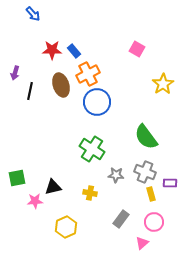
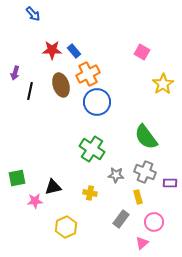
pink square: moved 5 px right, 3 px down
yellow rectangle: moved 13 px left, 3 px down
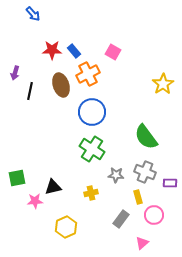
pink square: moved 29 px left
blue circle: moved 5 px left, 10 px down
yellow cross: moved 1 px right; rotated 24 degrees counterclockwise
pink circle: moved 7 px up
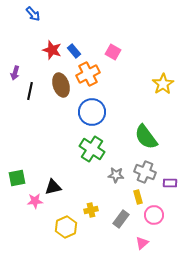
red star: rotated 18 degrees clockwise
yellow cross: moved 17 px down
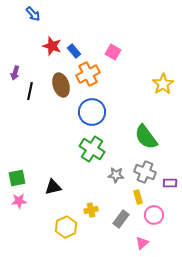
red star: moved 4 px up
pink star: moved 16 px left
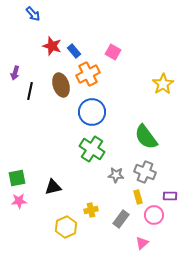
purple rectangle: moved 13 px down
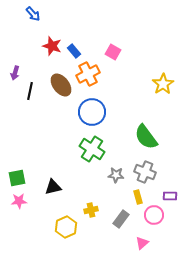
brown ellipse: rotated 20 degrees counterclockwise
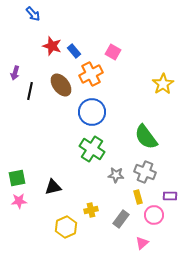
orange cross: moved 3 px right
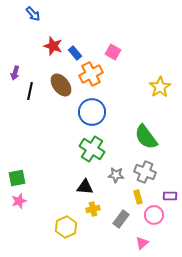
red star: moved 1 px right
blue rectangle: moved 1 px right, 2 px down
yellow star: moved 3 px left, 3 px down
black triangle: moved 32 px right; rotated 18 degrees clockwise
pink star: rotated 14 degrees counterclockwise
yellow cross: moved 2 px right, 1 px up
